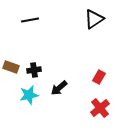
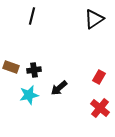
black line: moved 2 px right, 4 px up; rotated 66 degrees counterclockwise
red cross: rotated 12 degrees counterclockwise
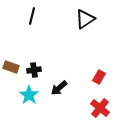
black triangle: moved 9 px left
cyan star: rotated 24 degrees counterclockwise
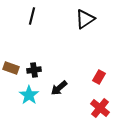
brown rectangle: moved 1 px down
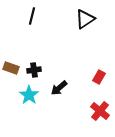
red cross: moved 3 px down
